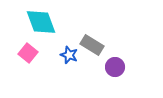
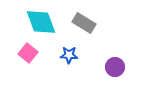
gray rectangle: moved 8 px left, 22 px up
blue star: rotated 18 degrees counterclockwise
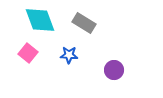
cyan diamond: moved 1 px left, 2 px up
purple circle: moved 1 px left, 3 px down
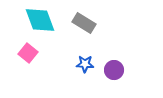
blue star: moved 16 px right, 9 px down
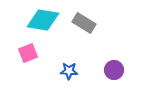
cyan diamond: moved 3 px right; rotated 60 degrees counterclockwise
pink square: rotated 30 degrees clockwise
blue star: moved 16 px left, 7 px down
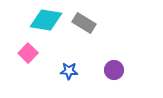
cyan diamond: moved 3 px right
pink square: rotated 24 degrees counterclockwise
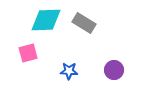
cyan diamond: rotated 12 degrees counterclockwise
pink square: rotated 30 degrees clockwise
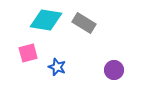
cyan diamond: rotated 12 degrees clockwise
blue star: moved 12 px left, 4 px up; rotated 18 degrees clockwise
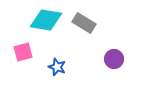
pink square: moved 5 px left, 1 px up
purple circle: moved 11 px up
